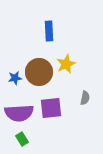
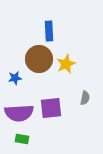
brown circle: moved 13 px up
green rectangle: rotated 48 degrees counterclockwise
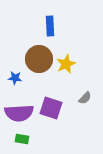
blue rectangle: moved 1 px right, 5 px up
blue star: rotated 16 degrees clockwise
gray semicircle: rotated 32 degrees clockwise
purple square: rotated 25 degrees clockwise
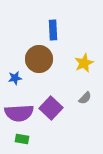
blue rectangle: moved 3 px right, 4 px down
yellow star: moved 18 px right, 1 px up
blue star: rotated 16 degrees counterclockwise
purple square: rotated 25 degrees clockwise
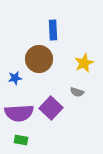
gray semicircle: moved 8 px left, 6 px up; rotated 64 degrees clockwise
green rectangle: moved 1 px left, 1 px down
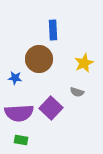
blue star: rotated 16 degrees clockwise
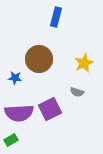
blue rectangle: moved 3 px right, 13 px up; rotated 18 degrees clockwise
purple square: moved 1 px left, 1 px down; rotated 20 degrees clockwise
green rectangle: moved 10 px left; rotated 40 degrees counterclockwise
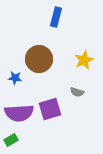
yellow star: moved 3 px up
purple square: rotated 10 degrees clockwise
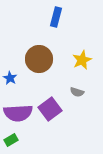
yellow star: moved 2 px left
blue star: moved 5 px left; rotated 24 degrees clockwise
purple square: rotated 20 degrees counterclockwise
purple semicircle: moved 1 px left
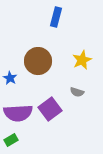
brown circle: moved 1 px left, 2 px down
